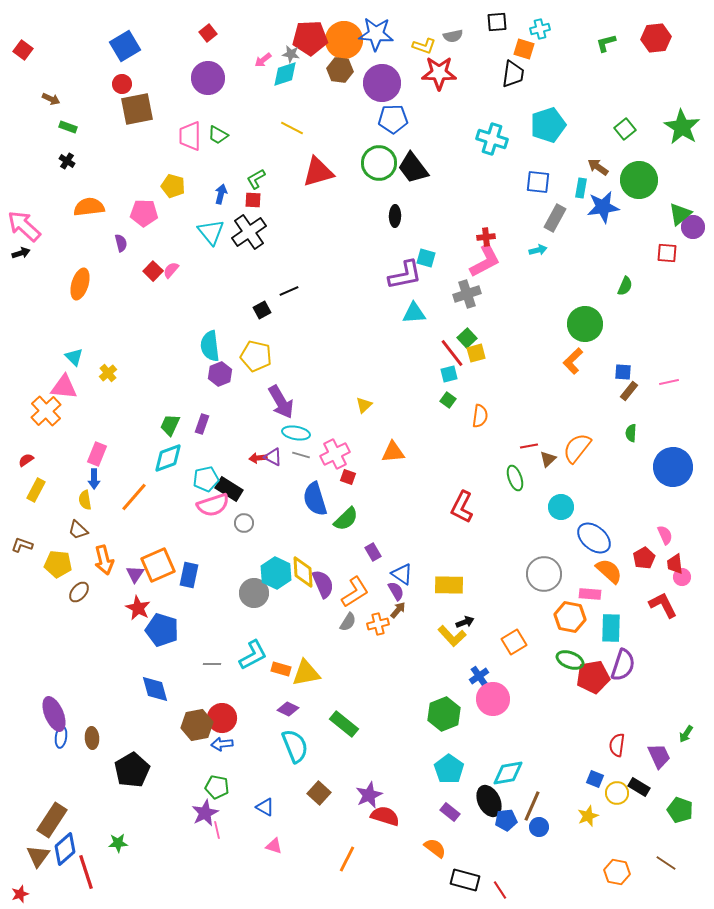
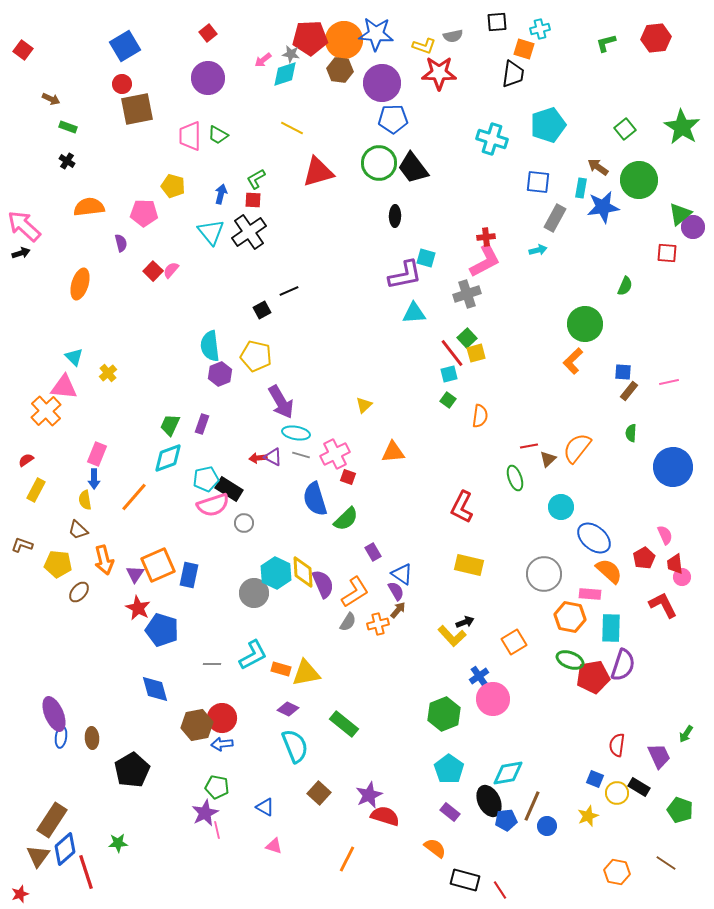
yellow rectangle at (449, 585): moved 20 px right, 20 px up; rotated 12 degrees clockwise
blue circle at (539, 827): moved 8 px right, 1 px up
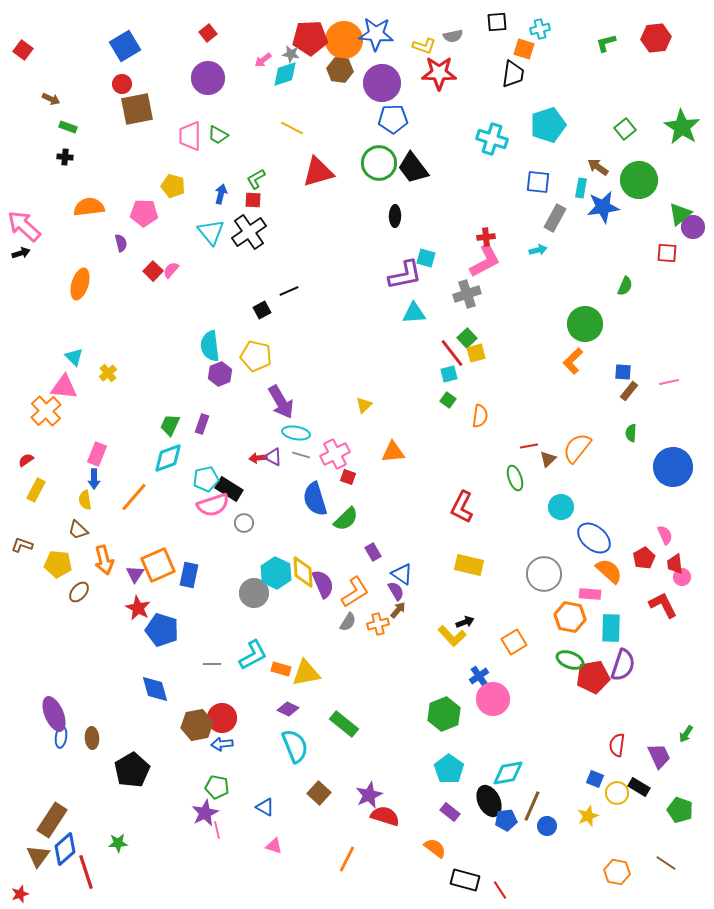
black cross at (67, 161): moved 2 px left, 4 px up; rotated 28 degrees counterclockwise
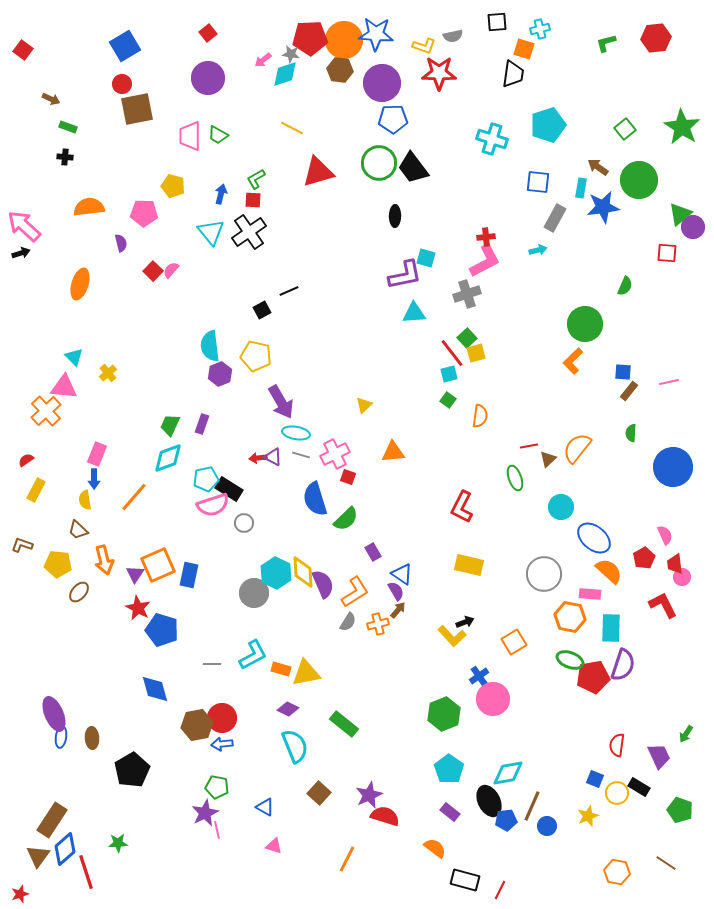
red line at (500, 890): rotated 60 degrees clockwise
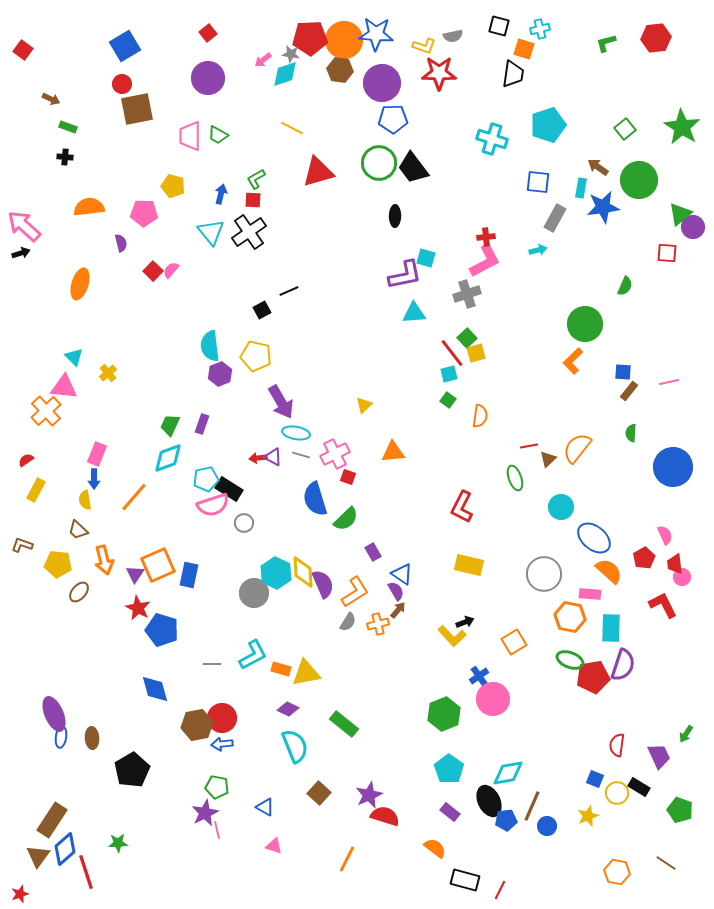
black square at (497, 22): moved 2 px right, 4 px down; rotated 20 degrees clockwise
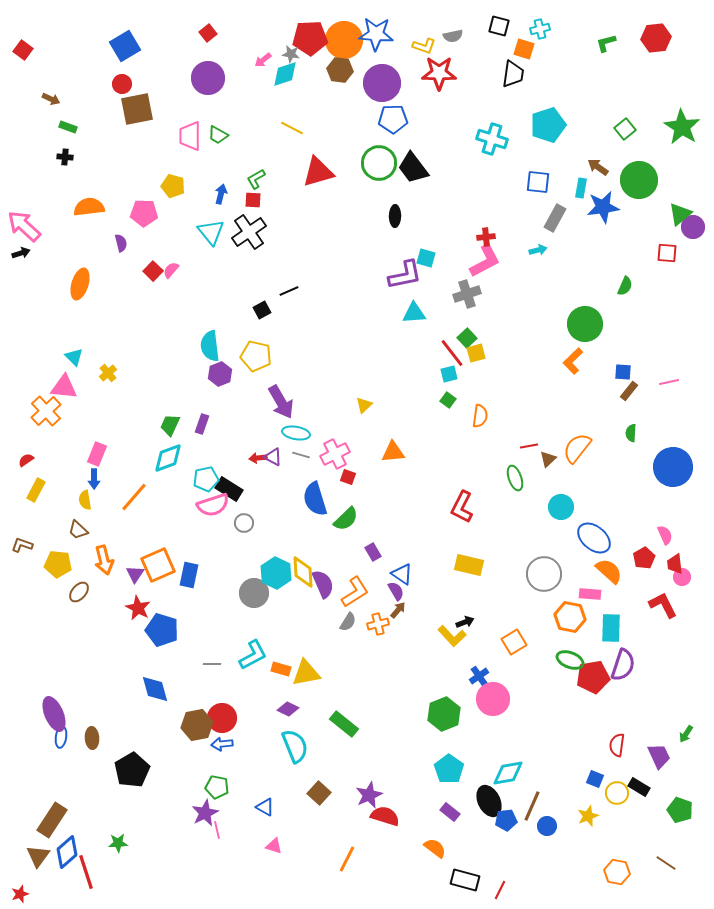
blue diamond at (65, 849): moved 2 px right, 3 px down
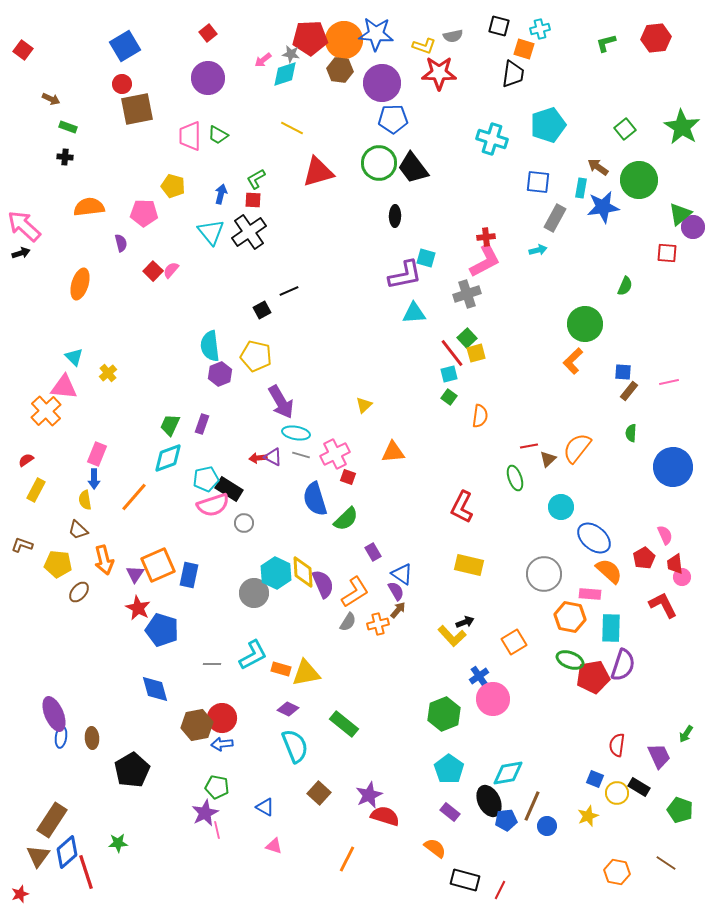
green square at (448, 400): moved 1 px right, 3 px up
